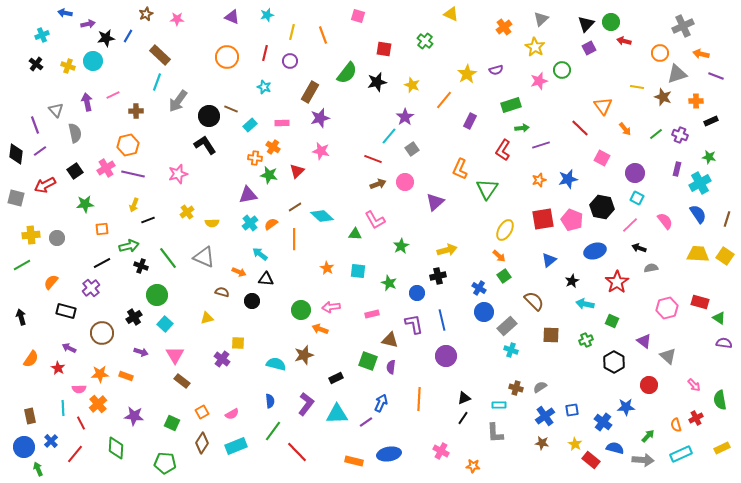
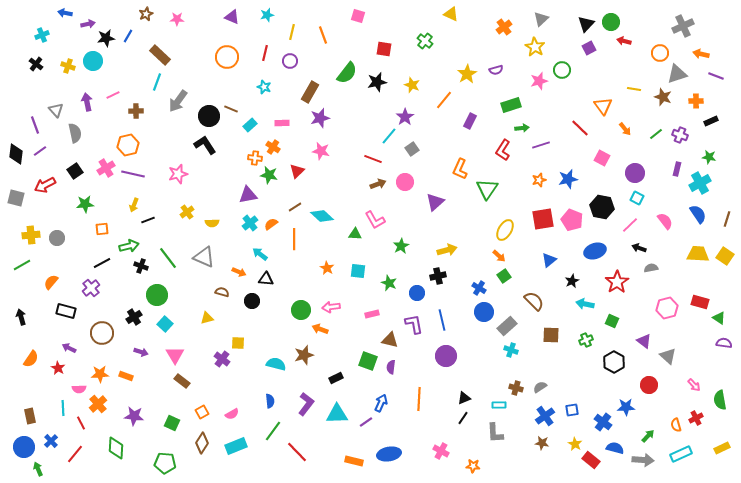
yellow line at (637, 87): moved 3 px left, 2 px down
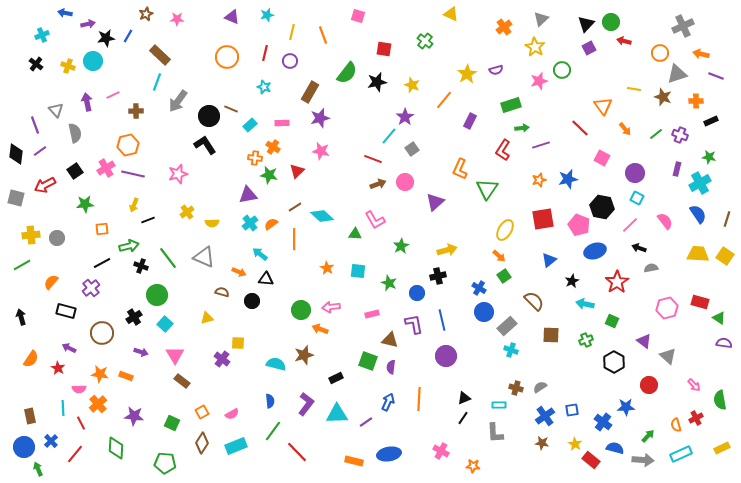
pink pentagon at (572, 220): moved 7 px right, 5 px down
orange star at (100, 374): rotated 12 degrees clockwise
blue arrow at (381, 403): moved 7 px right, 1 px up
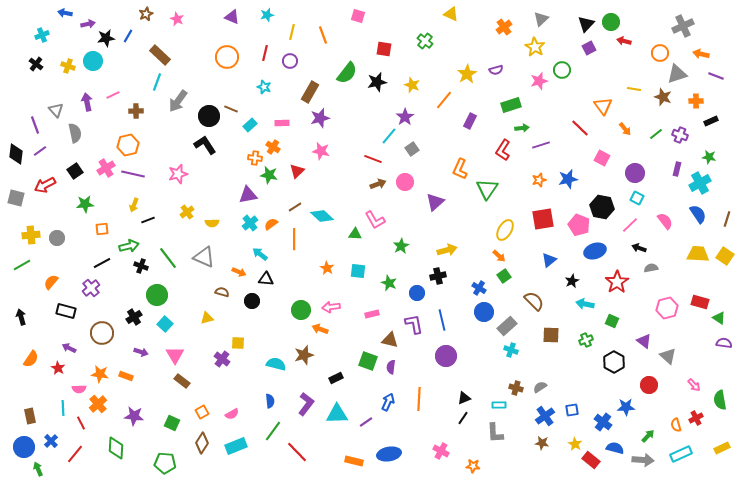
pink star at (177, 19): rotated 24 degrees clockwise
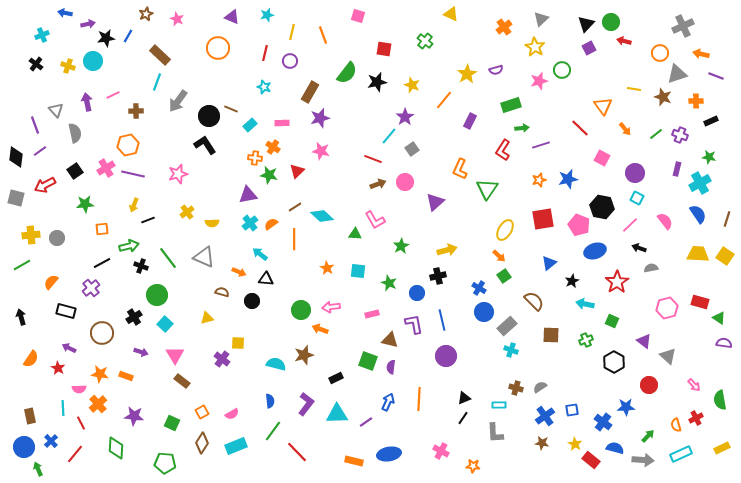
orange circle at (227, 57): moved 9 px left, 9 px up
black diamond at (16, 154): moved 3 px down
blue triangle at (549, 260): moved 3 px down
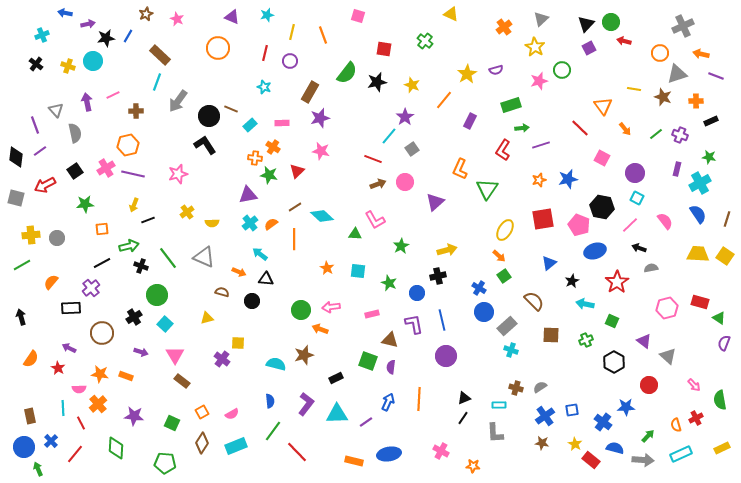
black rectangle at (66, 311): moved 5 px right, 3 px up; rotated 18 degrees counterclockwise
purple semicircle at (724, 343): rotated 77 degrees counterclockwise
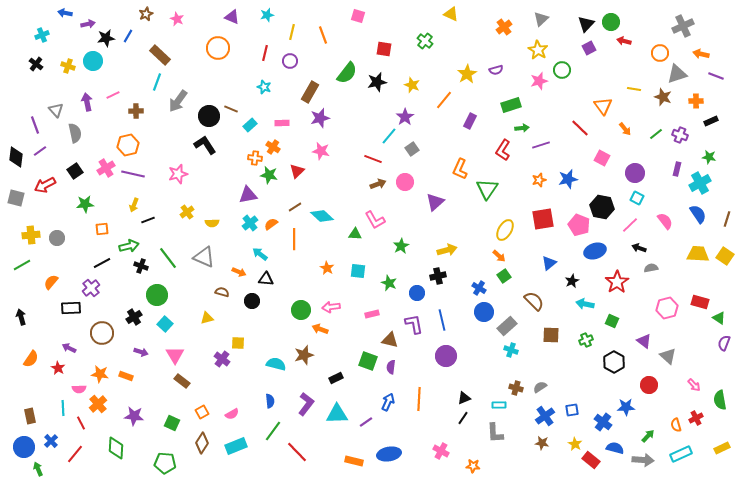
yellow star at (535, 47): moved 3 px right, 3 px down
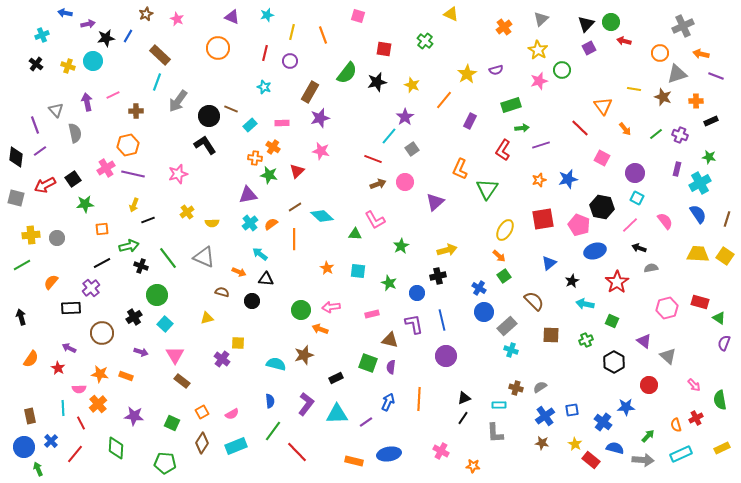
black square at (75, 171): moved 2 px left, 8 px down
green square at (368, 361): moved 2 px down
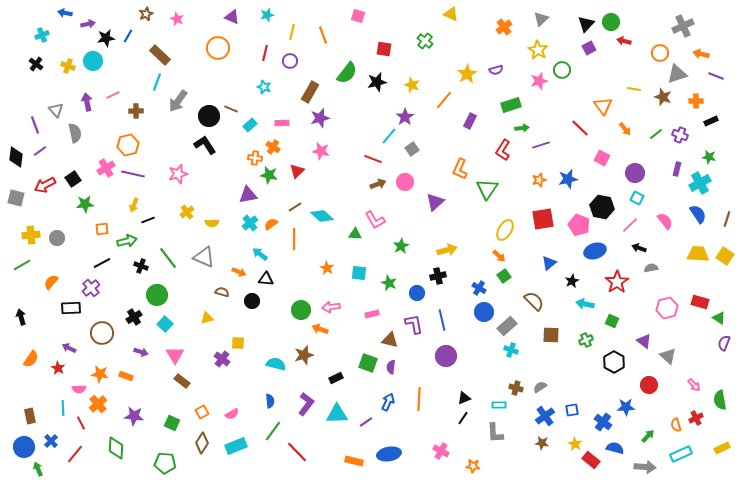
green arrow at (129, 246): moved 2 px left, 5 px up
cyan square at (358, 271): moved 1 px right, 2 px down
gray arrow at (643, 460): moved 2 px right, 7 px down
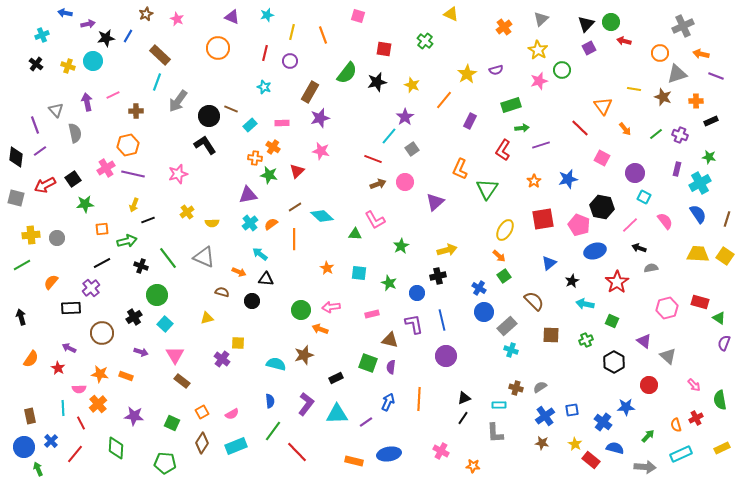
orange star at (539, 180): moved 5 px left, 1 px down; rotated 16 degrees counterclockwise
cyan square at (637, 198): moved 7 px right, 1 px up
